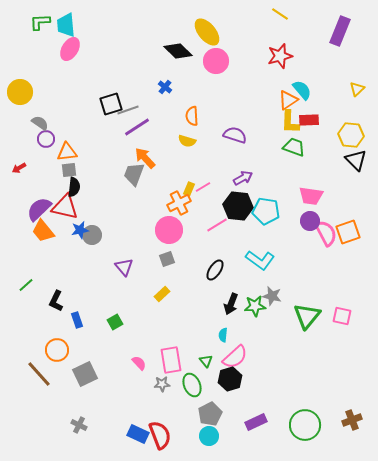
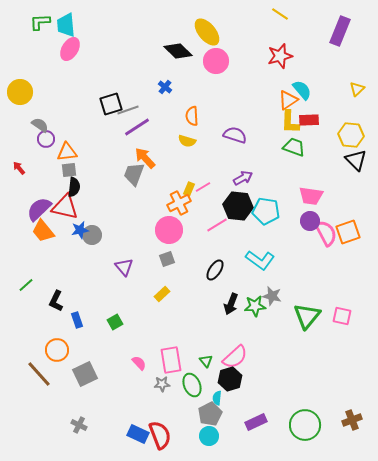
gray semicircle at (40, 123): moved 2 px down
red arrow at (19, 168): rotated 80 degrees clockwise
cyan semicircle at (223, 335): moved 6 px left, 63 px down
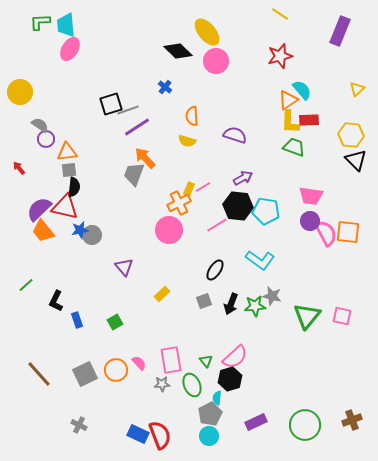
orange square at (348, 232): rotated 25 degrees clockwise
gray square at (167, 259): moved 37 px right, 42 px down
orange circle at (57, 350): moved 59 px right, 20 px down
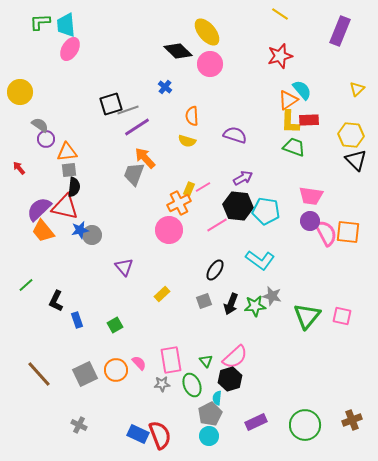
pink circle at (216, 61): moved 6 px left, 3 px down
green square at (115, 322): moved 3 px down
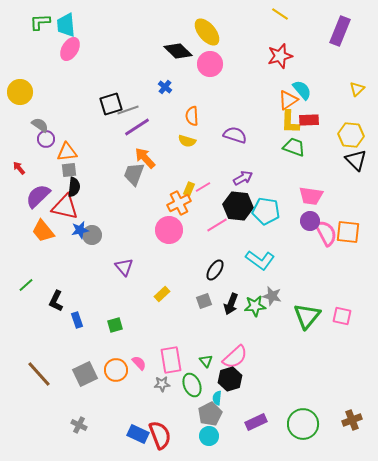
purple semicircle at (39, 209): moved 1 px left, 13 px up
green square at (115, 325): rotated 14 degrees clockwise
green circle at (305, 425): moved 2 px left, 1 px up
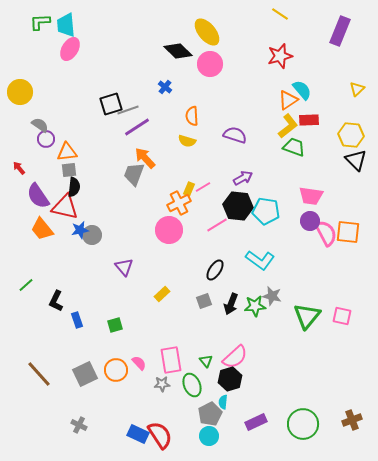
yellow L-shape at (290, 122): moved 2 px left, 4 px down; rotated 130 degrees counterclockwise
purple semicircle at (38, 196): rotated 80 degrees counterclockwise
orange trapezoid at (43, 231): moved 1 px left, 2 px up
cyan semicircle at (217, 398): moved 6 px right, 4 px down
red semicircle at (160, 435): rotated 12 degrees counterclockwise
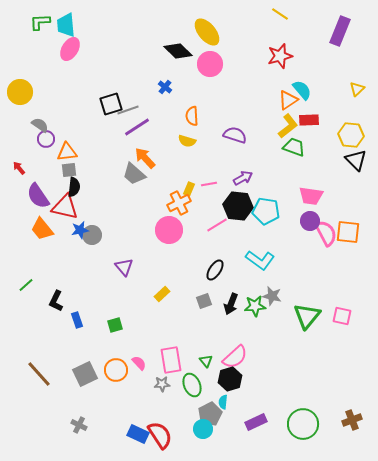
gray trapezoid at (134, 174): rotated 70 degrees counterclockwise
pink line at (203, 187): moved 6 px right, 3 px up; rotated 21 degrees clockwise
cyan circle at (209, 436): moved 6 px left, 7 px up
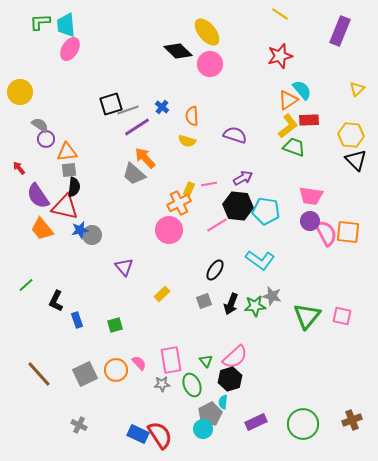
blue cross at (165, 87): moved 3 px left, 20 px down
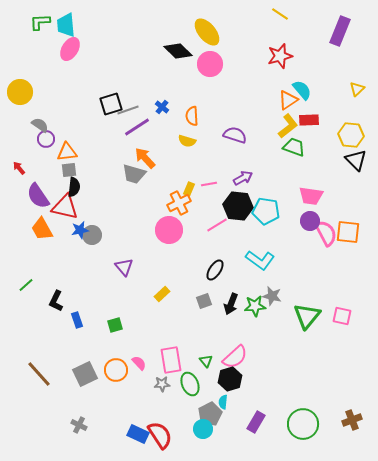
gray trapezoid at (134, 174): rotated 25 degrees counterclockwise
orange trapezoid at (42, 229): rotated 10 degrees clockwise
green ellipse at (192, 385): moved 2 px left, 1 px up
purple rectangle at (256, 422): rotated 35 degrees counterclockwise
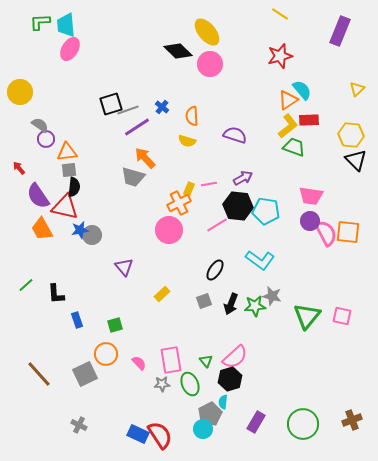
gray trapezoid at (134, 174): moved 1 px left, 3 px down
black L-shape at (56, 301): moved 7 px up; rotated 30 degrees counterclockwise
orange circle at (116, 370): moved 10 px left, 16 px up
